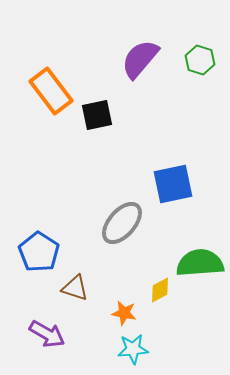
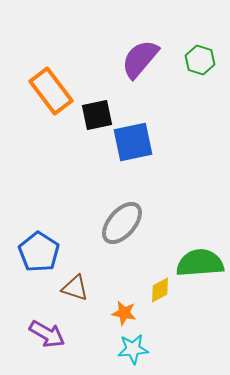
blue square: moved 40 px left, 42 px up
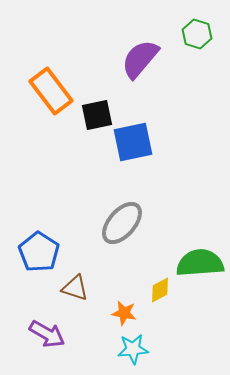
green hexagon: moved 3 px left, 26 px up
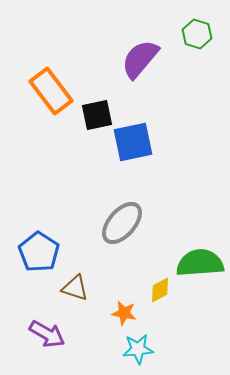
cyan star: moved 5 px right
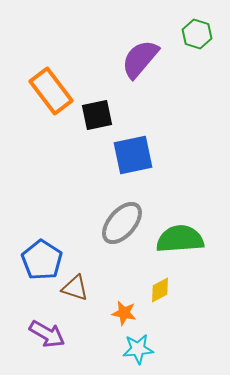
blue square: moved 13 px down
blue pentagon: moved 3 px right, 8 px down
green semicircle: moved 20 px left, 24 px up
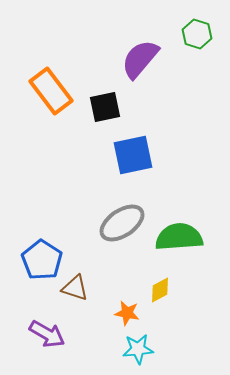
black square: moved 8 px right, 8 px up
gray ellipse: rotated 15 degrees clockwise
green semicircle: moved 1 px left, 2 px up
orange star: moved 3 px right
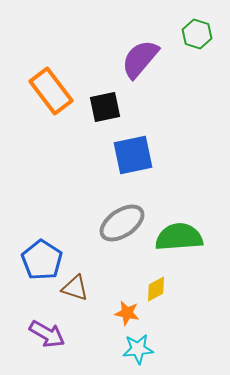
yellow diamond: moved 4 px left, 1 px up
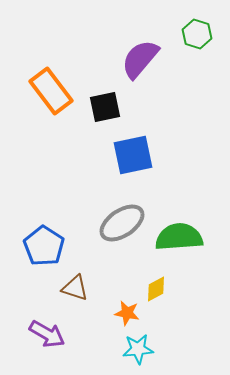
blue pentagon: moved 2 px right, 14 px up
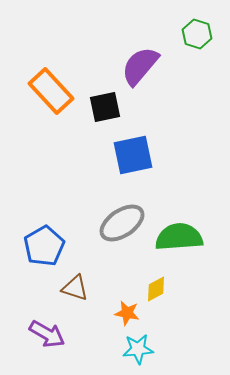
purple semicircle: moved 7 px down
orange rectangle: rotated 6 degrees counterclockwise
blue pentagon: rotated 9 degrees clockwise
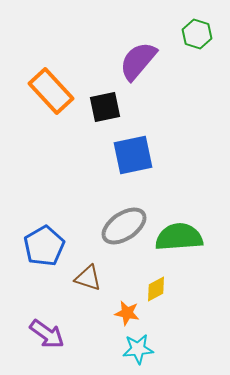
purple semicircle: moved 2 px left, 5 px up
gray ellipse: moved 2 px right, 3 px down
brown triangle: moved 13 px right, 10 px up
purple arrow: rotated 6 degrees clockwise
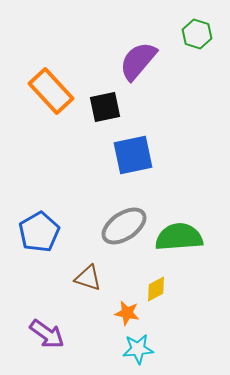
blue pentagon: moved 5 px left, 14 px up
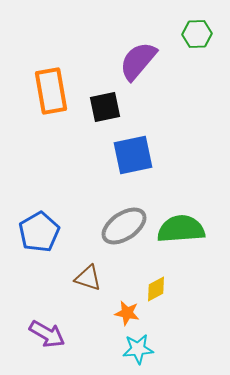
green hexagon: rotated 20 degrees counterclockwise
orange rectangle: rotated 33 degrees clockwise
green semicircle: moved 2 px right, 8 px up
purple arrow: rotated 6 degrees counterclockwise
